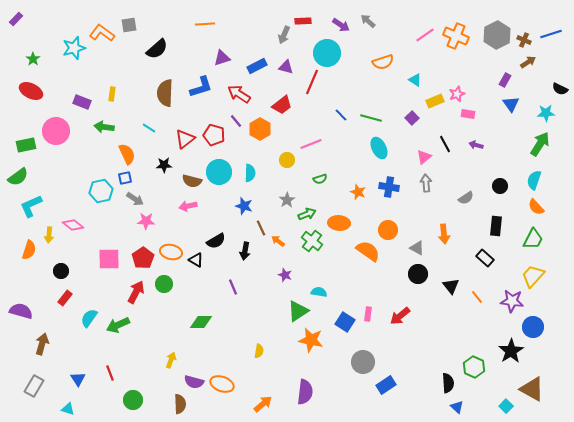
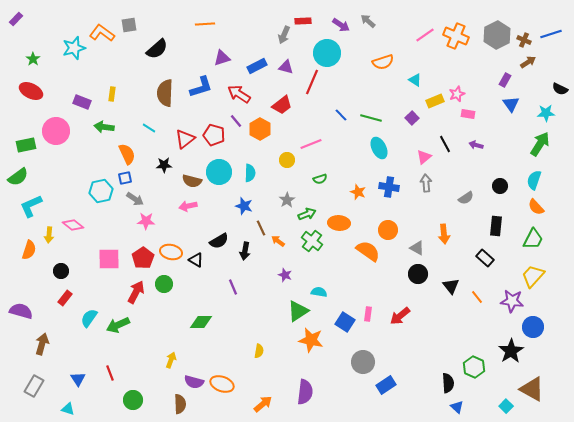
black semicircle at (216, 241): moved 3 px right
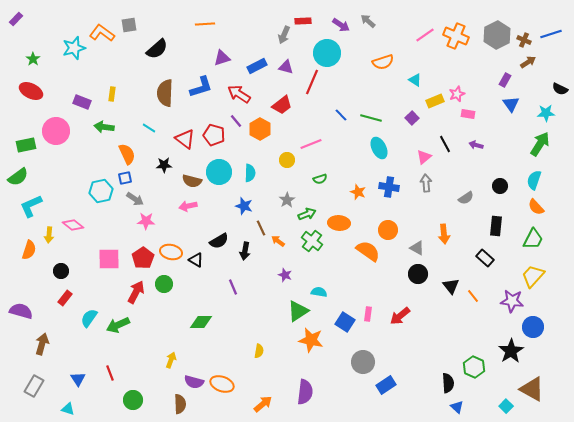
red triangle at (185, 139): rotated 45 degrees counterclockwise
orange line at (477, 297): moved 4 px left, 1 px up
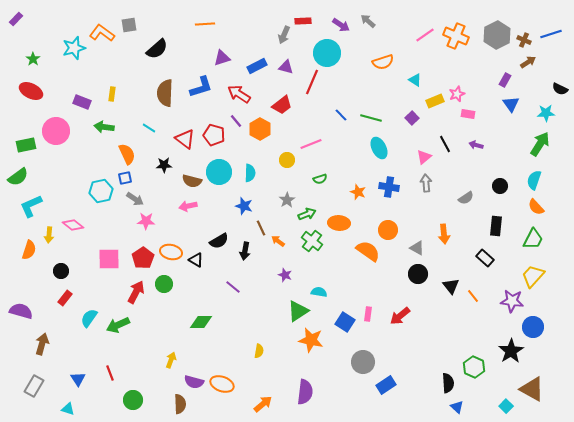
purple line at (233, 287): rotated 28 degrees counterclockwise
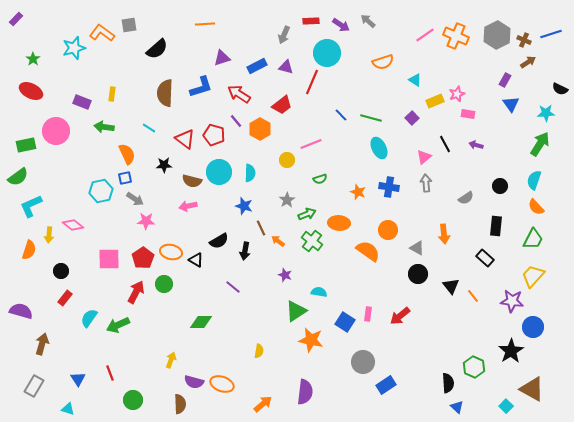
red rectangle at (303, 21): moved 8 px right
green triangle at (298, 311): moved 2 px left
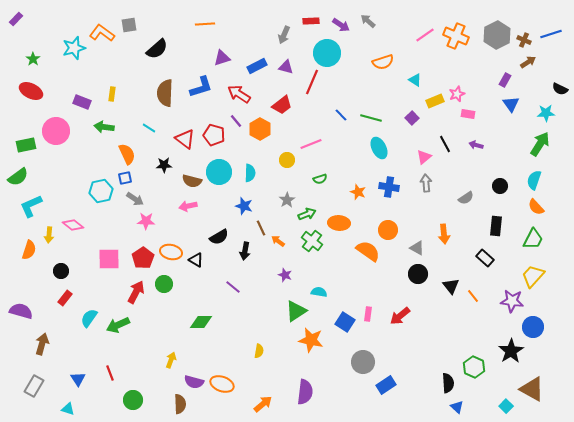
black semicircle at (219, 241): moved 4 px up
